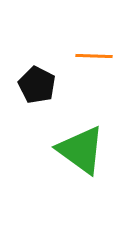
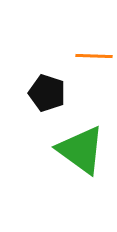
black pentagon: moved 10 px right, 8 px down; rotated 9 degrees counterclockwise
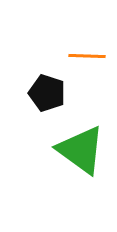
orange line: moved 7 px left
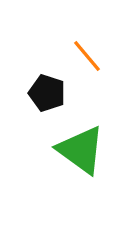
orange line: rotated 48 degrees clockwise
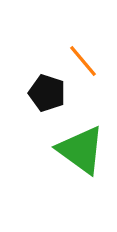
orange line: moved 4 px left, 5 px down
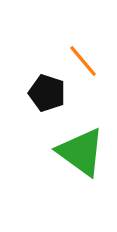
green triangle: moved 2 px down
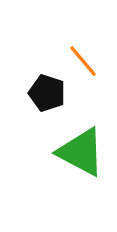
green triangle: rotated 8 degrees counterclockwise
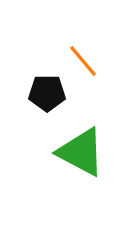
black pentagon: rotated 18 degrees counterclockwise
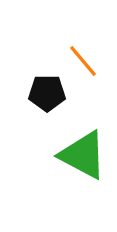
green triangle: moved 2 px right, 3 px down
